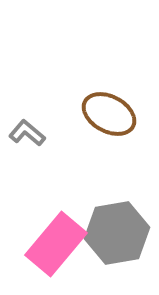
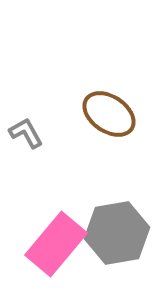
brown ellipse: rotated 6 degrees clockwise
gray L-shape: moved 1 px left; rotated 21 degrees clockwise
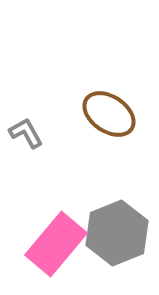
gray hexagon: rotated 12 degrees counterclockwise
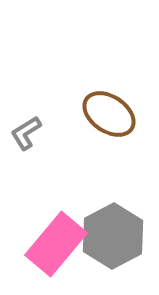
gray L-shape: rotated 93 degrees counterclockwise
gray hexagon: moved 4 px left, 3 px down; rotated 6 degrees counterclockwise
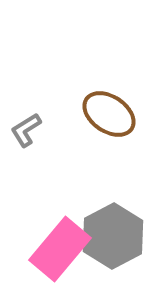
gray L-shape: moved 3 px up
pink rectangle: moved 4 px right, 5 px down
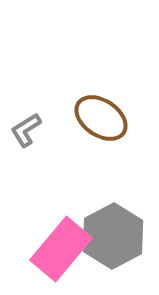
brown ellipse: moved 8 px left, 4 px down
pink rectangle: moved 1 px right
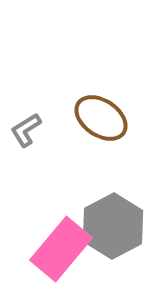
gray hexagon: moved 10 px up
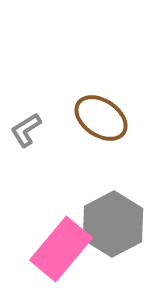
gray hexagon: moved 2 px up
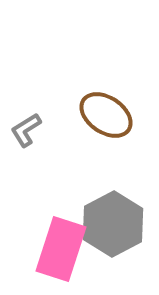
brown ellipse: moved 5 px right, 3 px up
pink rectangle: rotated 22 degrees counterclockwise
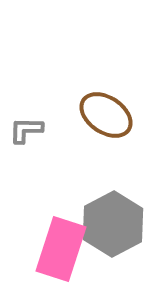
gray L-shape: rotated 33 degrees clockwise
